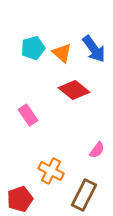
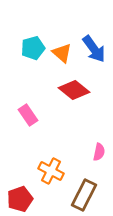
pink semicircle: moved 2 px right, 2 px down; rotated 24 degrees counterclockwise
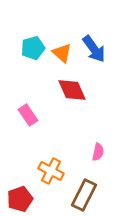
red diamond: moved 2 px left; rotated 28 degrees clockwise
pink semicircle: moved 1 px left
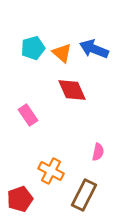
blue arrow: rotated 148 degrees clockwise
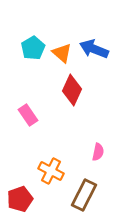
cyan pentagon: rotated 15 degrees counterclockwise
red diamond: rotated 48 degrees clockwise
